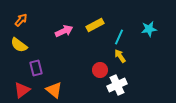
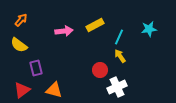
pink arrow: rotated 18 degrees clockwise
white cross: moved 2 px down
orange triangle: rotated 24 degrees counterclockwise
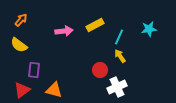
purple rectangle: moved 2 px left, 2 px down; rotated 21 degrees clockwise
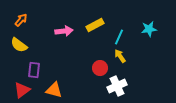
red circle: moved 2 px up
white cross: moved 1 px up
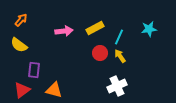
yellow rectangle: moved 3 px down
red circle: moved 15 px up
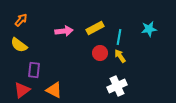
cyan line: rotated 14 degrees counterclockwise
orange triangle: rotated 12 degrees clockwise
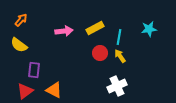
red triangle: moved 3 px right, 1 px down
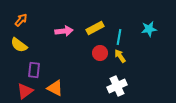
orange triangle: moved 1 px right, 2 px up
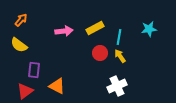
orange triangle: moved 2 px right, 2 px up
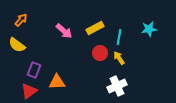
pink arrow: rotated 48 degrees clockwise
yellow semicircle: moved 2 px left
yellow arrow: moved 1 px left, 2 px down
purple rectangle: rotated 14 degrees clockwise
orange triangle: moved 4 px up; rotated 30 degrees counterclockwise
red triangle: moved 4 px right
